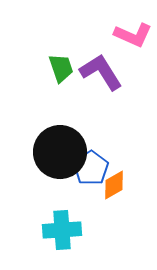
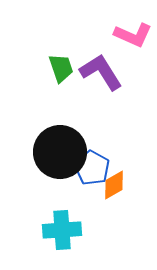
blue pentagon: moved 1 px right; rotated 8 degrees counterclockwise
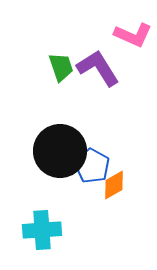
green trapezoid: moved 1 px up
purple L-shape: moved 3 px left, 4 px up
black circle: moved 1 px up
blue pentagon: moved 2 px up
cyan cross: moved 20 px left
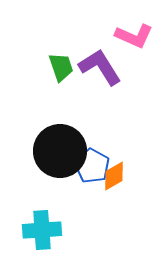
pink L-shape: moved 1 px right, 1 px down
purple L-shape: moved 2 px right, 1 px up
orange diamond: moved 9 px up
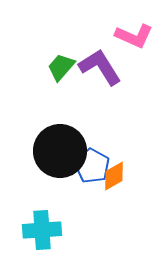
green trapezoid: rotated 120 degrees counterclockwise
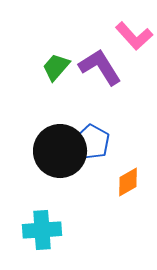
pink L-shape: rotated 24 degrees clockwise
green trapezoid: moved 5 px left
blue pentagon: moved 24 px up
orange diamond: moved 14 px right, 6 px down
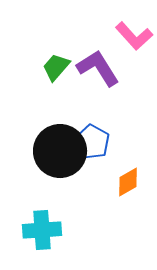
purple L-shape: moved 2 px left, 1 px down
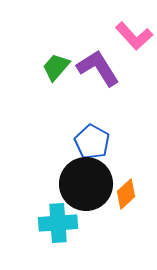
black circle: moved 26 px right, 33 px down
orange diamond: moved 2 px left, 12 px down; rotated 12 degrees counterclockwise
cyan cross: moved 16 px right, 7 px up
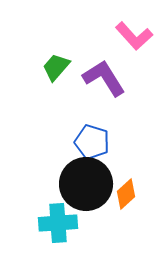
purple L-shape: moved 6 px right, 10 px down
blue pentagon: rotated 12 degrees counterclockwise
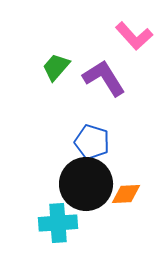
orange diamond: rotated 40 degrees clockwise
